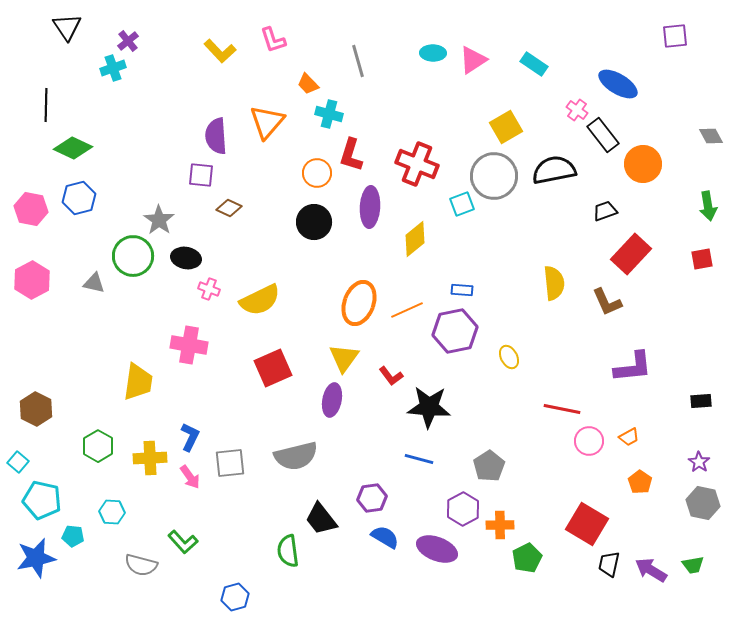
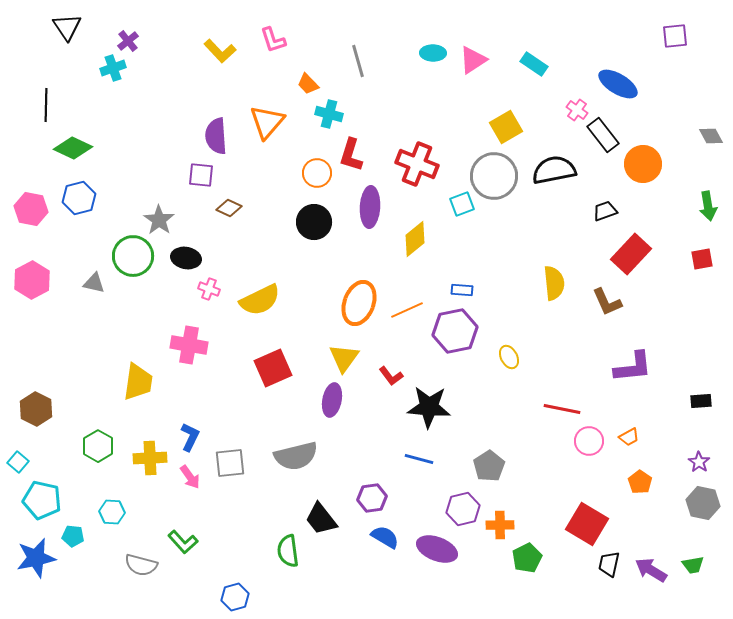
purple hexagon at (463, 509): rotated 16 degrees clockwise
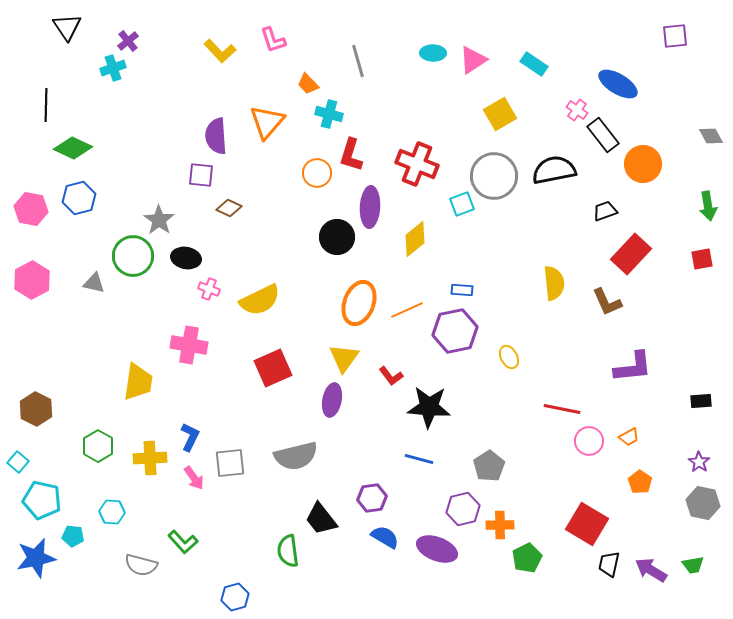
yellow square at (506, 127): moved 6 px left, 13 px up
black circle at (314, 222): moved 23 px right, 15 px down
pink arrow at (190, 477): moved 4 px right, 1 px down
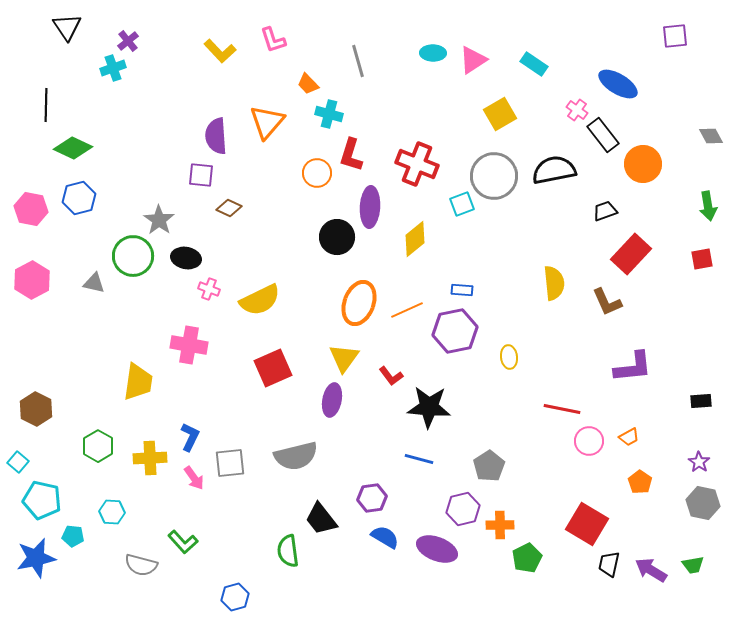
yellow ellipse at (509, 357): rotated 20 degrees clockwise
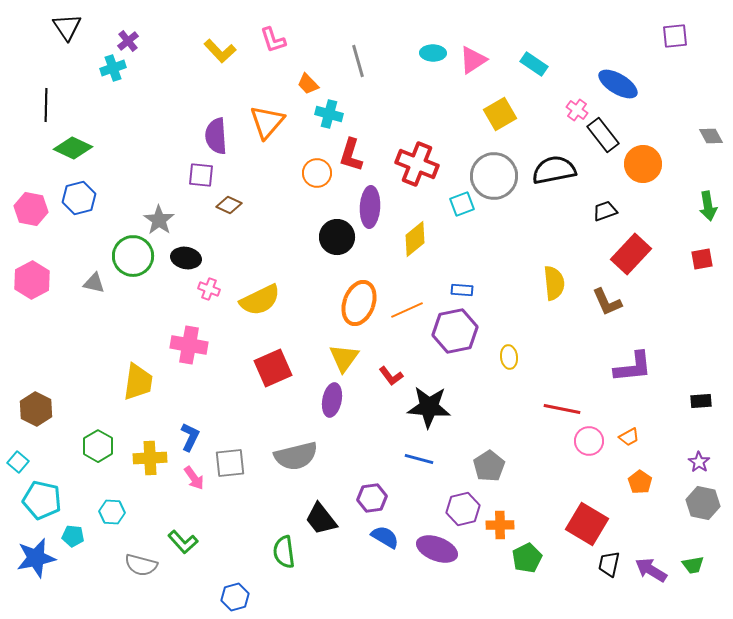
brown diamond at (229, 208): moved 3 px up
green semicircle at (288, 551): moved 4 px left, 1 px down
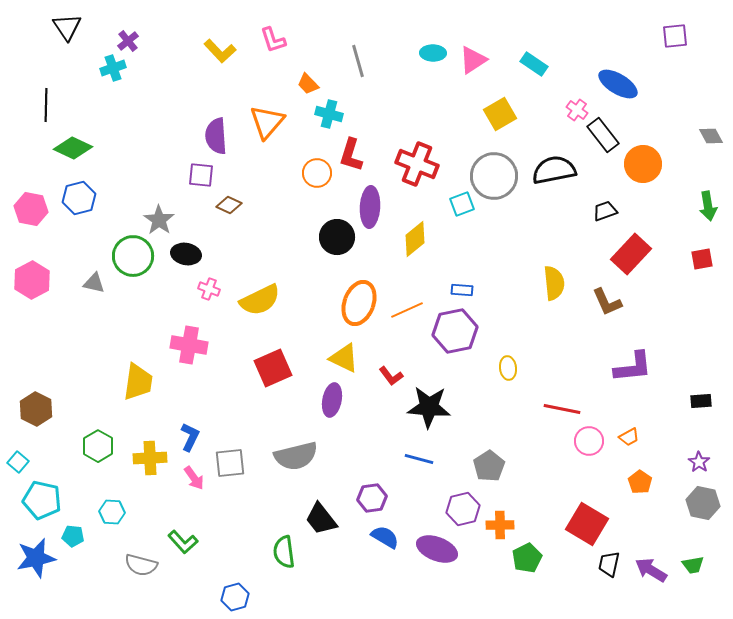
black ellipse at (186, 258): moved 4 px up
yellow ellipse at (509, 357): moved 1 px left, 11 px down
yellow triangle at (344, 358): rotated 40 degrees counterclockwise
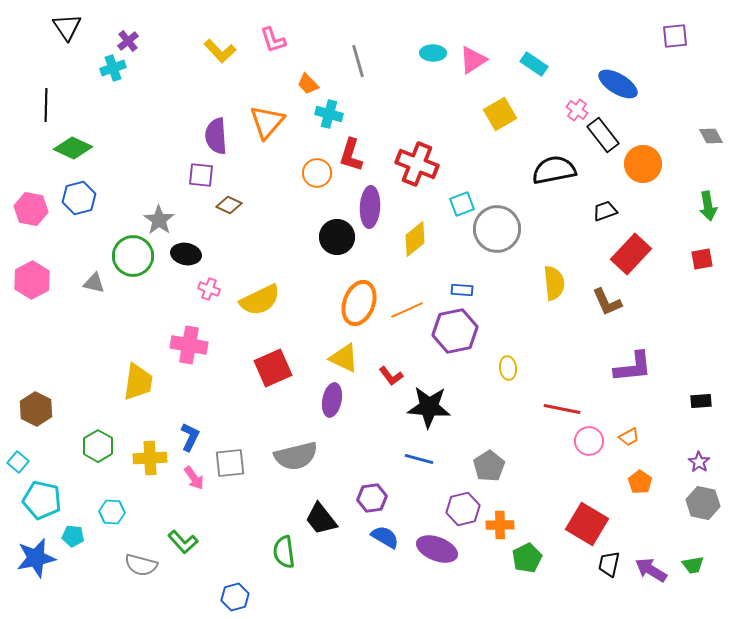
gray circle at (494, 176): moved 3 px right, 53 px down
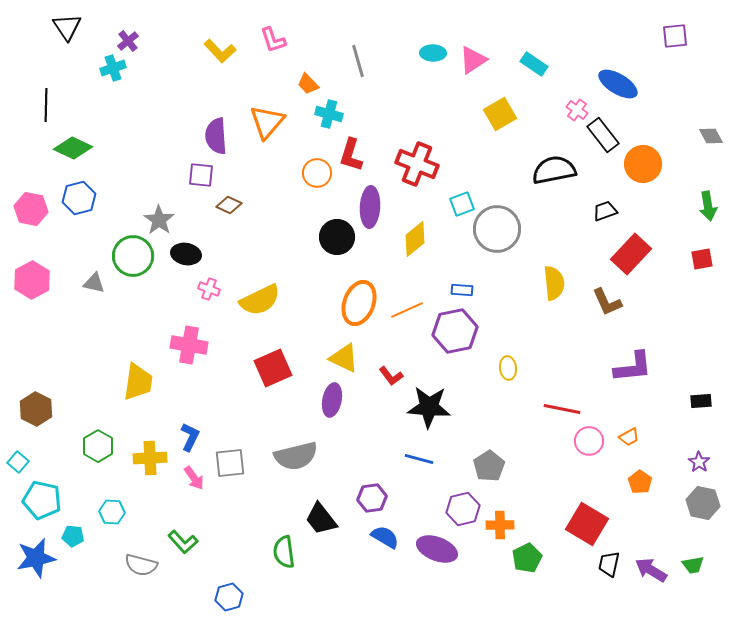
blue hexagon at (235, 597): moved 6 px left
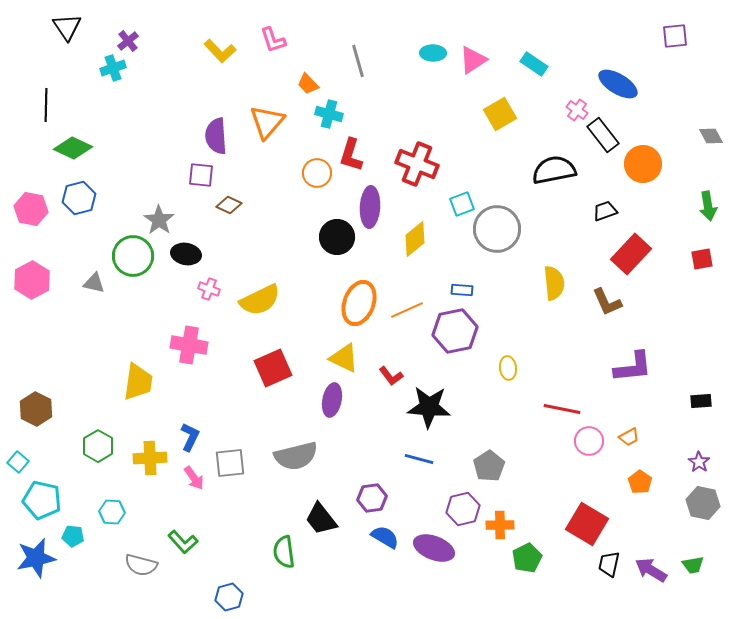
purple ellipse at (437, 549): moved 3 px left, 1 px up
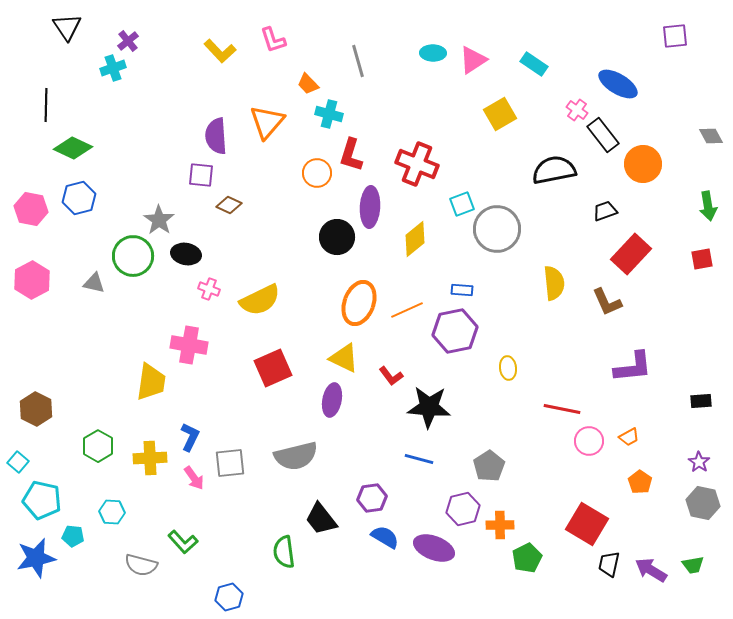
yellow trapezoid at (138, 382): moved 13 px right
